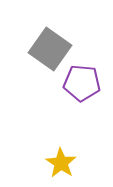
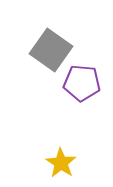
gray square: moved 1 px right, 1 px down
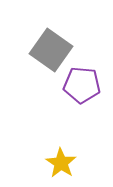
purple pentagon: moved 2 px down
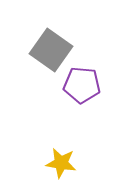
yellow star: rotated 24 degrees counterclockwise
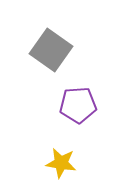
purple pentagon: moved 4 px left, 20 px down; rotated 9 degrees counterclockwise
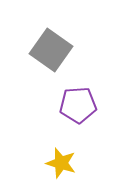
yellow star: rotated 8 degrees clockwise
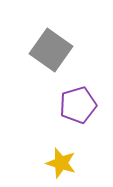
purple pentagon: rotated 12 degrees counterclockwise
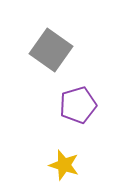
yellow star: moved 3 px right, 2 px down
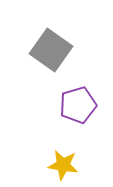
yellow star: moved 1 px left; rotated 8 degrees counterclockwise
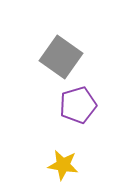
gray square: moved 10 px right, 7 px down
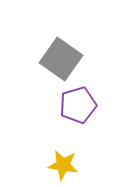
gray square: moved 2 px down
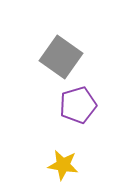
gray square: moved 2 px up
